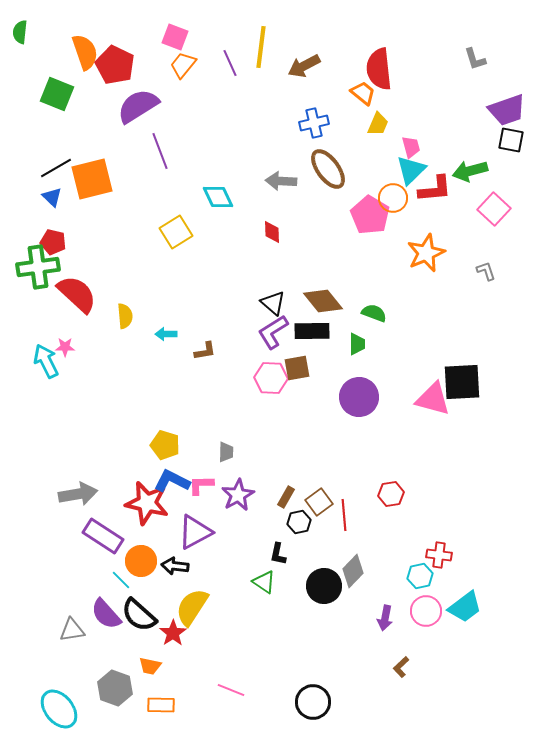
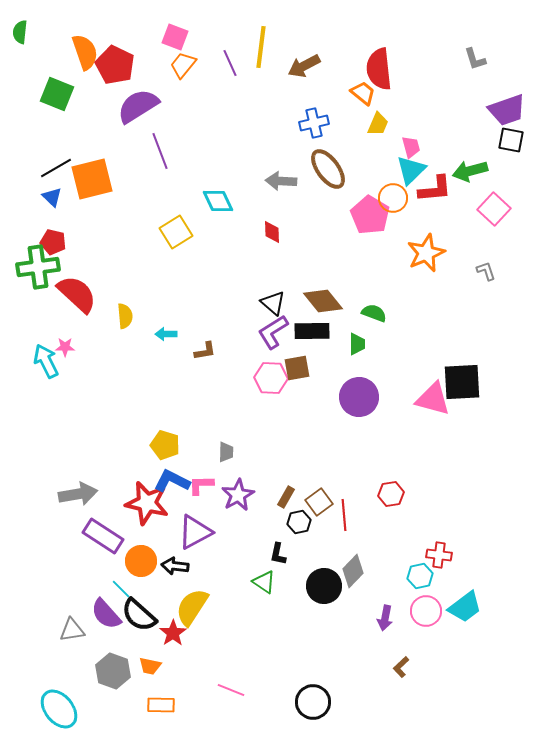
cyan diamond at (218, 197): moved 4 px down
cyan line at (121, 580): moved 9 px down
gray hexagon at (115, 688): moved 2 px left, 17 px up
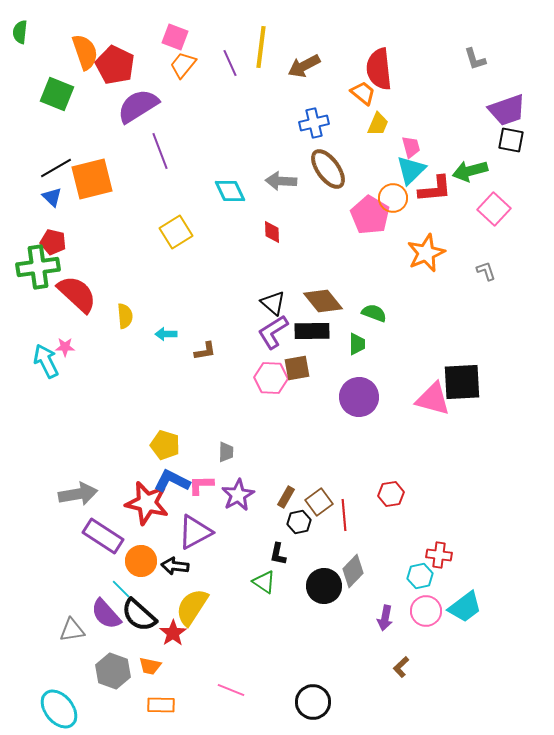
cyan diamond at (218, 201): moved 12 px right, 10 px up
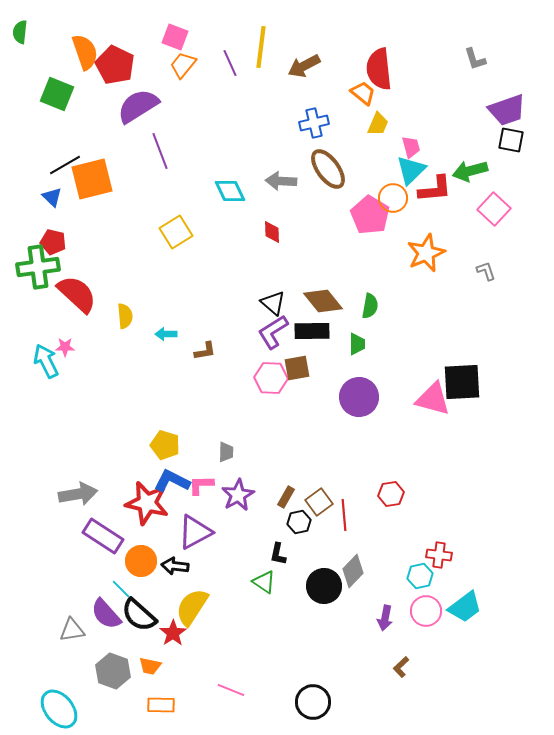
black line at (56, 168): moved 9 px right, 3 px up
green semicircle at (374, 313): moved 4 px left, 7 px up; rotated 80 degrees clockwise
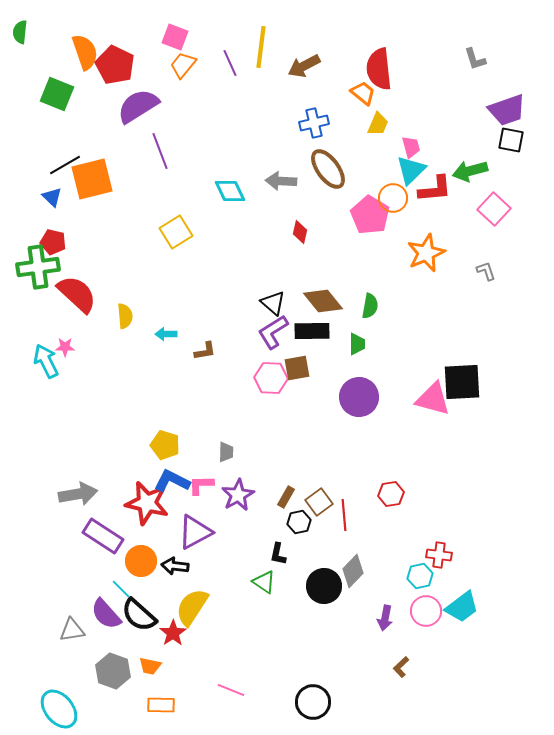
red diamond at (272, 232): moved 28 px right; rotated 15 degrees clockwise
cyan trapezoid at (465, 607): moved 3 px left
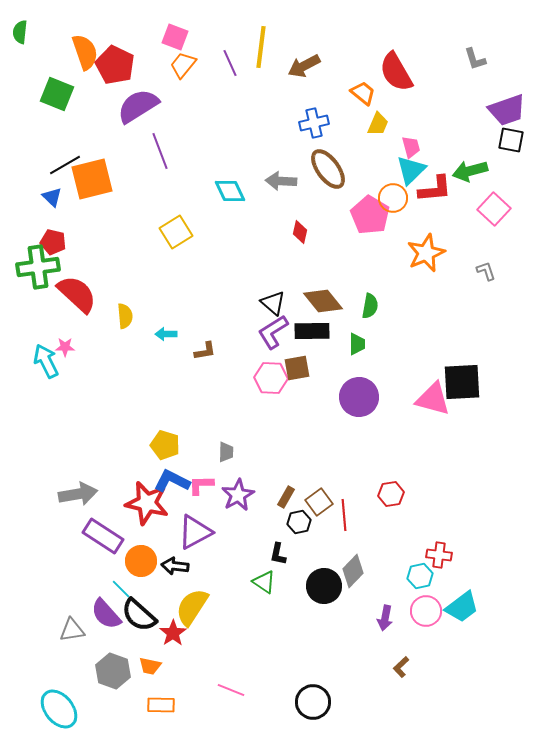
red semicircle at (379, 69): moved 17 px right, 3 px down; rotated 24 degrees counterclockwise
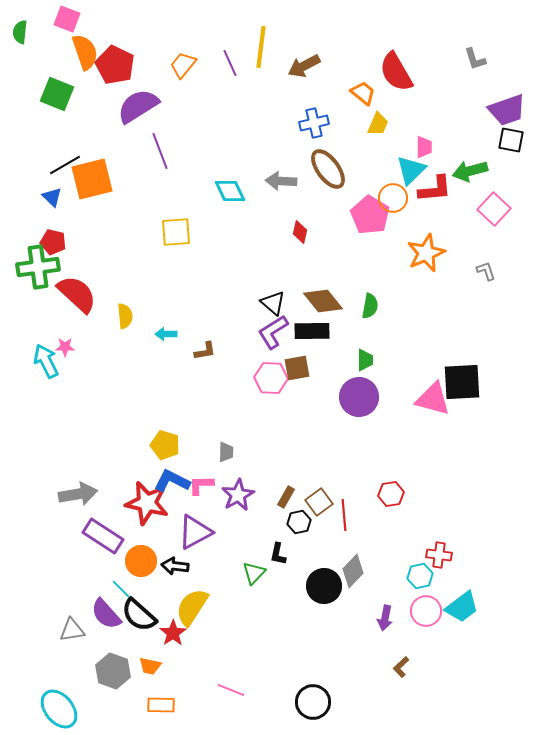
pink square at (175, 37): moved 108 px left, 18 px up
pink trapezoid at (411, 147): moved 13 px right; rotated 15 degrees clockwise
yellow square at (176, 232): rotated 28 degrees clockwise
green trapezoid at (357, 344): moved 8 px right, 16 px down
green triangle at (264, 582): moved 10 px left, 9 px up; rotated 40 degrees clockwise
